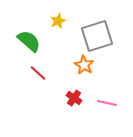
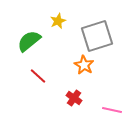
green semicircle: rotated 80 degrees counterclockwise
red line: moved 3 px down
pink line: moved 5 px right, 7 px down
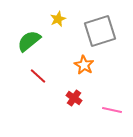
yellow star: moved 2 px up
gray square: moved 3 px right, 5 px up
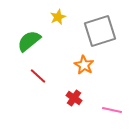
yellow star: moved 2 px up
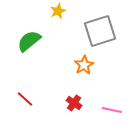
yellow star: moved 6 px up
orange star: rotated 12 degrees clockwise
red line: moved 13 px left, 23 px down
red cross: moved 5 px down
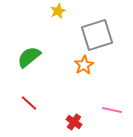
gray square: moved 3 px left, 4 px down
green semicircle: moved 16 px down
red line: moved 4 px right, 4 px down
red cross: moved 19 px down
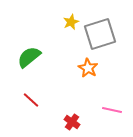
yellow star: moved 13 px right, 11 px down
gray square: moved 3 px right, 1 px up
orange star: moved 4 px right, 3 px down; rotated 12 degrees counterclockwise
red line: moved 2 px right, 3 px up
red cross: moved 2 px left
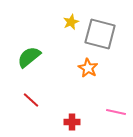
gray square: rotated 32 degrees clockwise
pink line: moved 4 px right, 2 px down
red cross: rotated 35 degrees counterclockwise
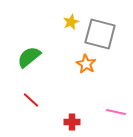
orange star: moved 2 px left, 4 px up
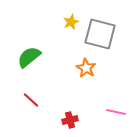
orange star: moved 4 px down
red cross: moved 2 px left, 2 px up; rotated 14 degrees counterclockwise
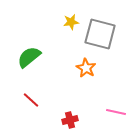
yellow star: rotated 14 degrees clockwise
